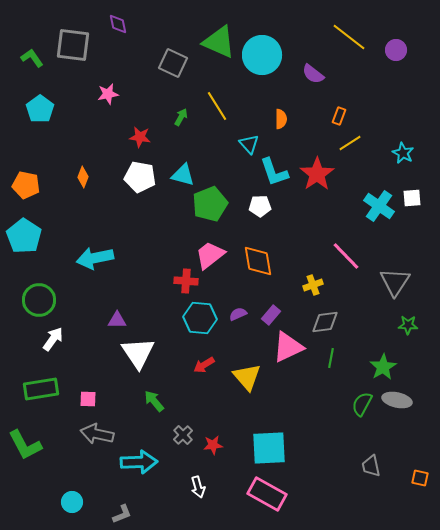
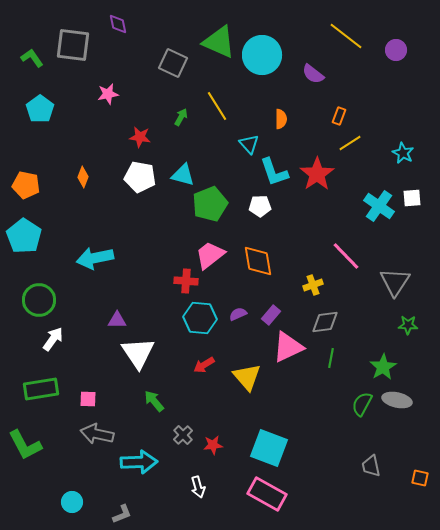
yellow line at (349, 37): moved 3 px left, 1 px up
cyan square at (269, 448): rotated 24 degrees clockwise
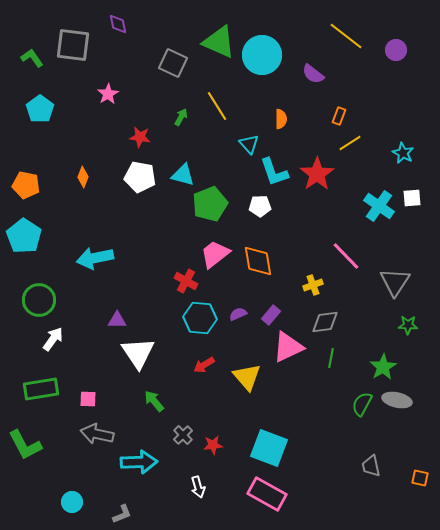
pink star at (108, 94): rotated 20 degrees counterclockwise
pink trapezoid at (210, 255): moved 5 px right, 1 px up
red cross at (186, 281): rotated 25 degrees clockwise
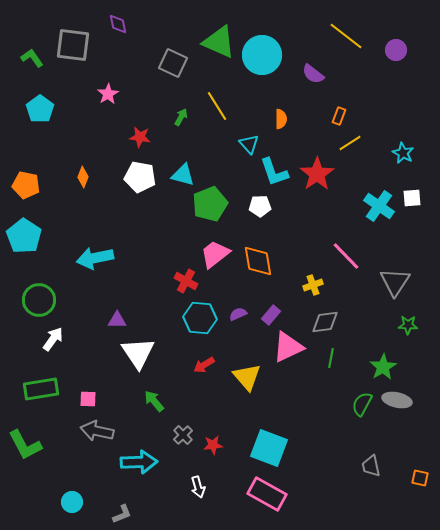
gray arrow at (97, 434): moved 3 px up
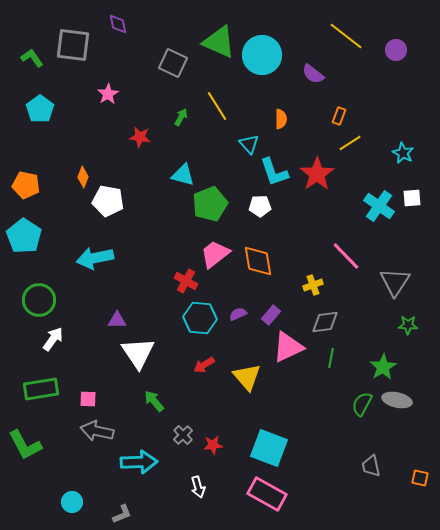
white pentagon at (140, 177): moved 32 px left, 24 px down
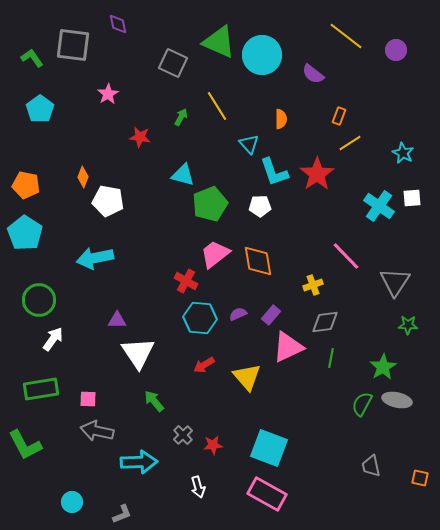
cyan pentagon at (24, 236): moved 1 px right, 3 px up
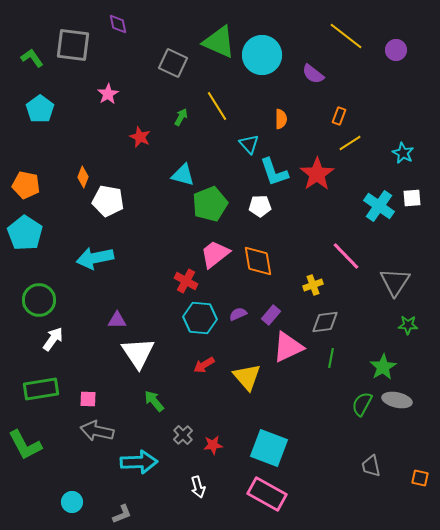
red star at (140, 137): rotated 15 degrees clockwise
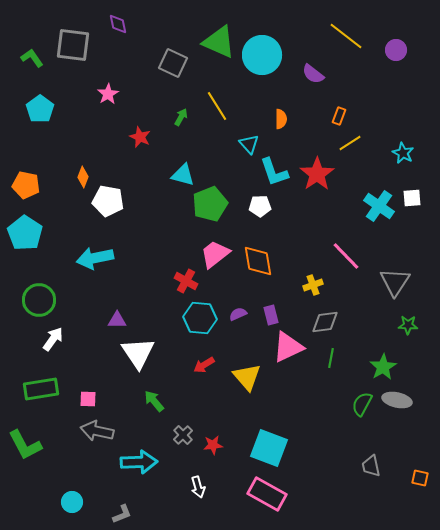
purple rectangle at (271, 315): rotated 54 degrees counterclockwise
